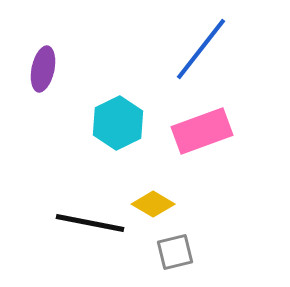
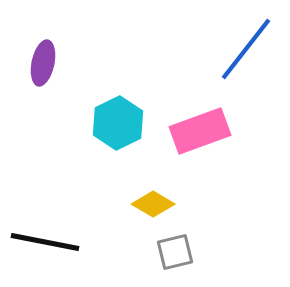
blue line: moved 45 px right
purple ellipse: moved 6 px up
pink rectangle: moved 2 px left
black line: moved 45 px left, 19 px down
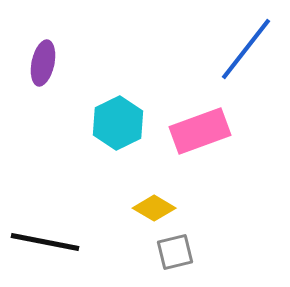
yellow diamond: moved 1 px right, 4 px down
